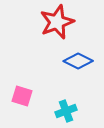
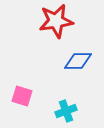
red star: moved 1 px left, 1 px up; rotated 12 degrees clockwise
blue diamond: rotated 28 degrees counterclockwise
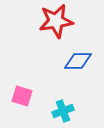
cyan cross: moved 3 px left
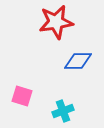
red star: moved 1 px down
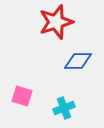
red star: rotated 8 degrees counterclockwise
cyan cross: moved 1 px right, 3 px up
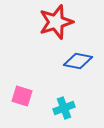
blue diamond: rotated 12 degrees clockwise
